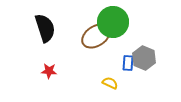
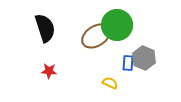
green circle: moved 4 px right, 3 px down
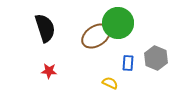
green circle: moved 1 px right, 2 px up
gray hexagon: moved 12 px right
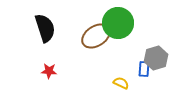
gray hexagon: rotated 20 degrees clockwise
blue rectangle: moved 16 px right, 6 px down
yellow semicircle: moved 11 px right
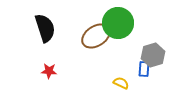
gray hexagon: moved 3 px left, 3 px up
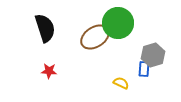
brown ellipse: moved 1 px left, 1 px down
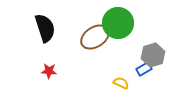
blue rectangle: rotated 56 degrees clockwise
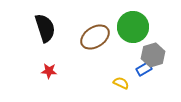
green circle: moved 15 px right, 4 px down
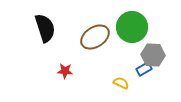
green circle: moved 1 px left
gray hexagon: rotated 20 degrees clockwise
red star: moved 16 px right
